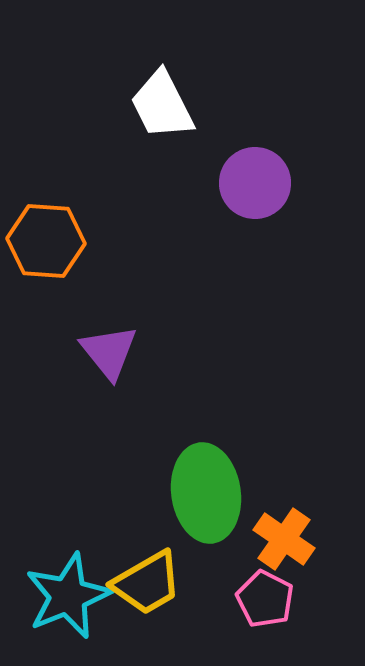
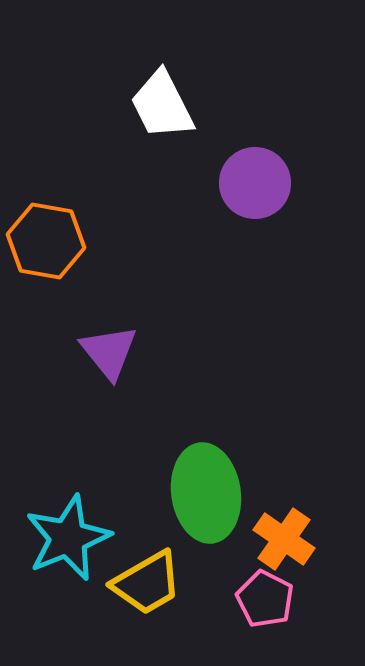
orange hexagon: rotated 6 degrees clockwise
cyan star: moved 58 px up
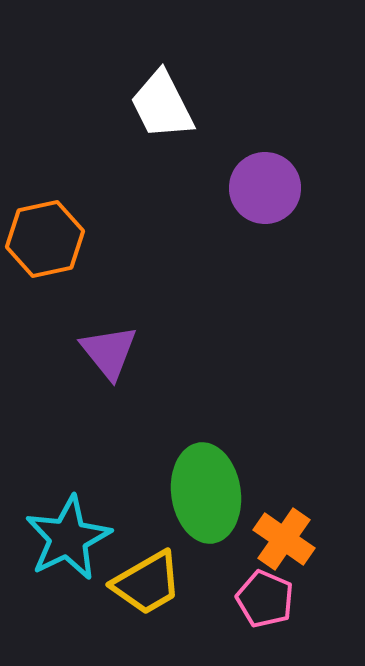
purple circle: moved 10 px right, 5 px down
orange hexagon: moved 1 px left, 2 px up; rotated 22 degrees counterclockwise
cyan star: rotated 4 degrees counterclockwise
pink pentagon: rotated 4 degrees counterclockwise
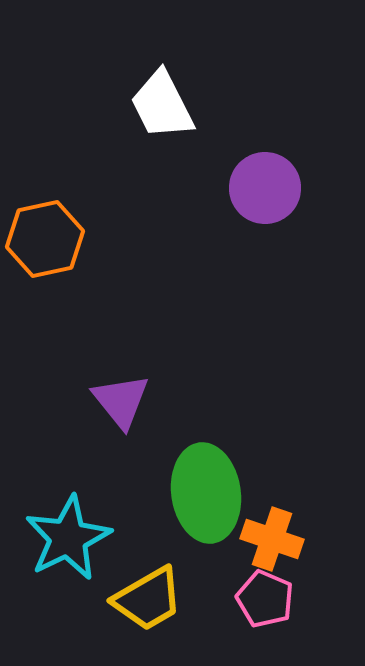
purple triangle: moved 12 px right, 49 px down
orange cross: moved 12 px left; rotated 16 degrees counterclockwise
yellow trapezoid: moved 1 px right, 16 px down
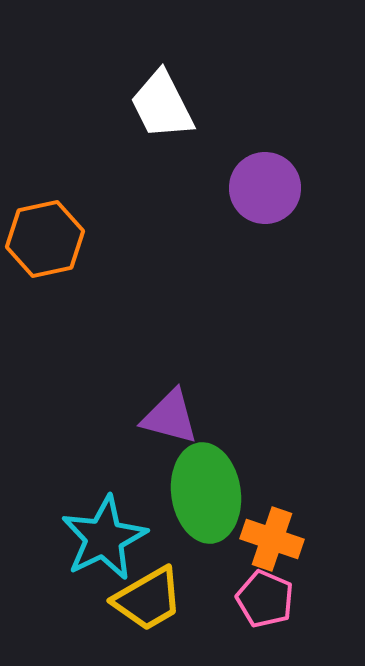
purple triangle: moved 49 px right, 16 px down; rotated 36 degrees counterclockwise
cyan star: moved 36 px right
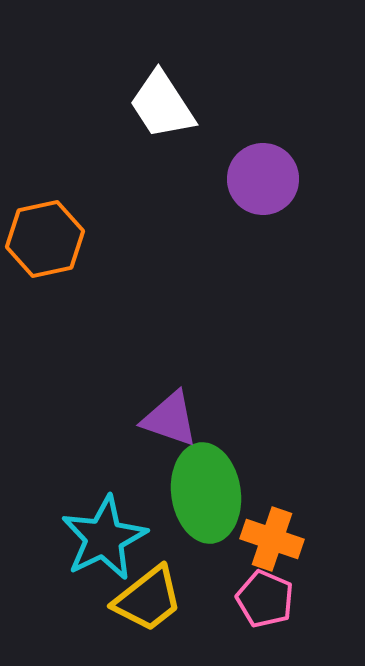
white trapezoid: rotated 6 degrees counterclockwise
purple circle: moved 2 px left, 9 px up
purple triangle: moved 2 px down; rotated 4 degrees clockwise
yellow trapezoid: rotated 8 degrees counterclockwise
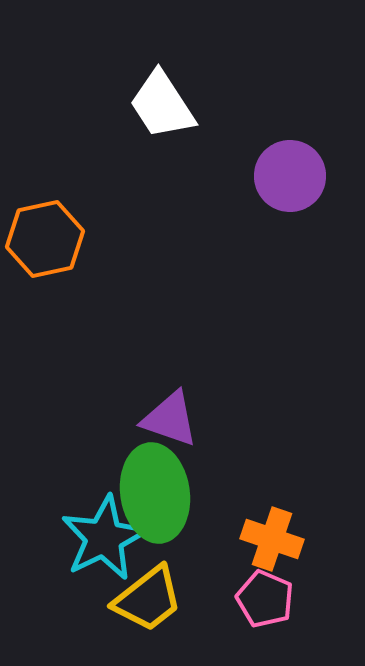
purple circle: moved 27 px right, 3 px up
green ellipse: moved 51 px left
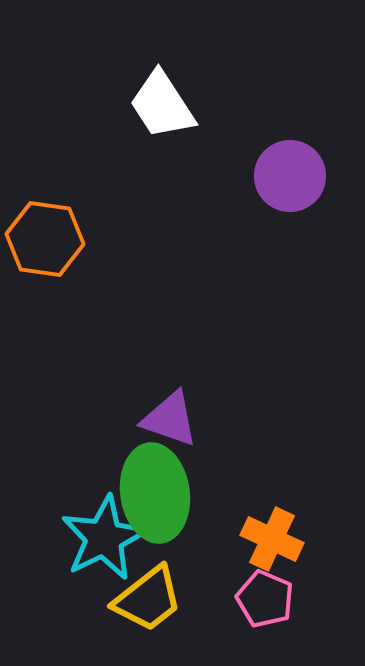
orange hexagon: rotated 20 degrees clockwise
orange cross: rotated 6 degrees clockwise
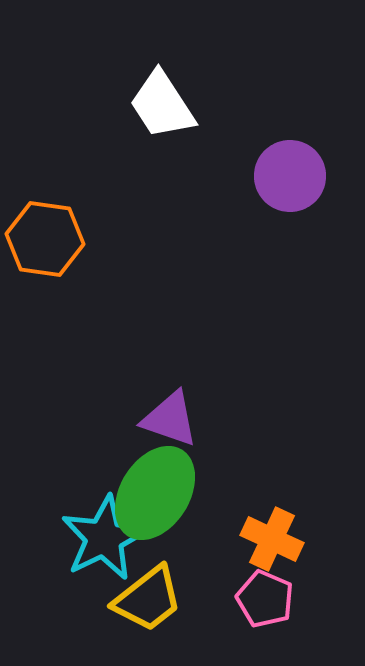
green ellipse: rotated 40 degrees clockwise
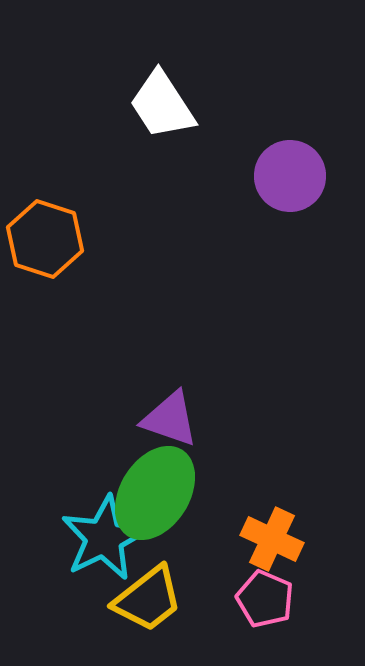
orange hexagon: rotated 10 degrees clockwise
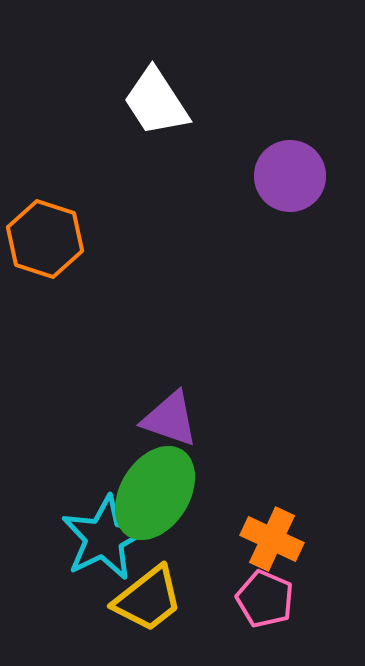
white trapezoid: moved 6 px left, 3 px up
